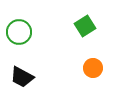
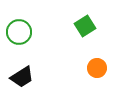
orange circle: moved 4 px right
black trapezoid: rotated 60 degrees counterclockwise
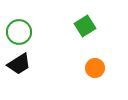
orange circle: moved 2 px left
black trapezoid: moved 3 px left, 13 px up
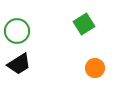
green square: moved 1 px left, 2 px up
green circle: moved 2 px left, 1 px up
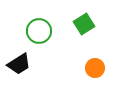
green circle: moved 22 px right
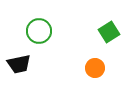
green square: moved 25 px right, 8 px down
black trapezoid: rotated 20 degrees clockwise
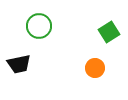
green circle: moved 5 px up
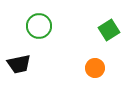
green square: moved 2 px up
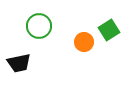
black trapezoid: moved 1 px up
orange circle: moved 11 px left, 26 px up
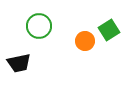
orange circle: moved 1 px right, 1 px up
